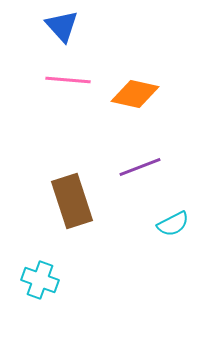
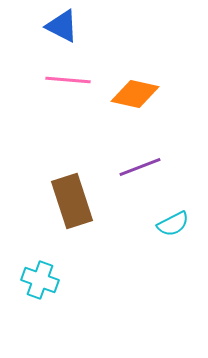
blue triangle: rotated 21 degrees counterclockwise
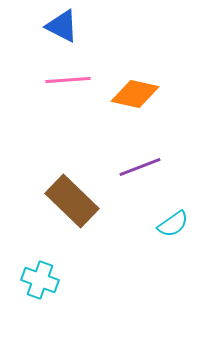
pink line: rotated 9 degrees counterclockwise
brown rectangle: rotated 28 degrees counterclockwise
cyan semicircle: rotated 8 degrees counterclockwise
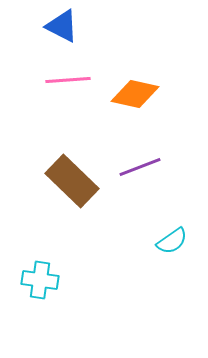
brown rectangle: moved 20 px up
cyan semicircle: moved 1 px left, 17 px down
cyan cross: rotated 12 degrees counterclockwise
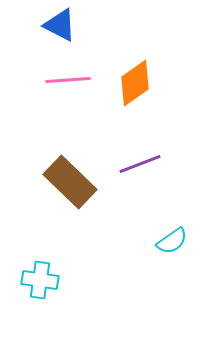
blue triangle: moved 2 px left, 1 px up
orange diamond: moved 11 px up; rotated 48 degrees counterclockwise
purple line: moved 3 px up
brown rectangle: moved 2 px left, 1 px down
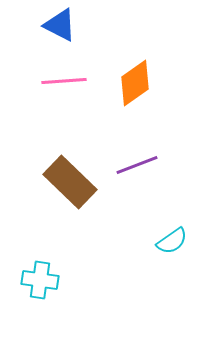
pink line: moved 4 px left, 1 px down
purple line: moved 3 px left, 1 px down
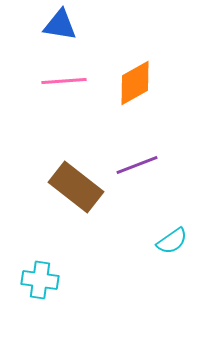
blue triangle: rotated 18 degrees counterclockwise
orange diamond: rotated 6 degrees clockwise
brown rectangle: moved 6 px right, 5 px down; rotated 6 degrees counterclockwise
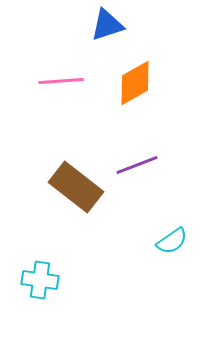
blue triangle: moved 47 px right; rotated 27 degrees counterclockwise
pink line: moved 3 px left
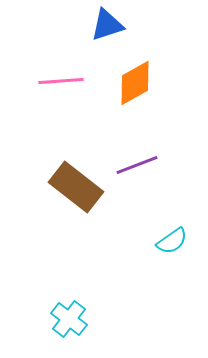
cyan cross: moved 29 px right, 39 px down; rotated 30 degrees clockwise
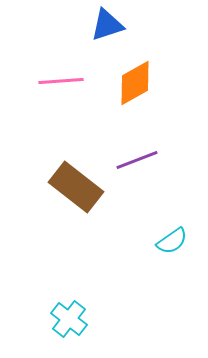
purple line: moved 5 px up
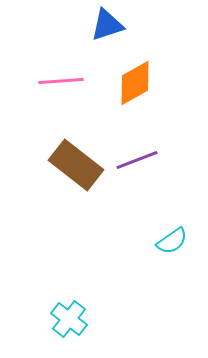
brown rectangle: moved 22 px up
